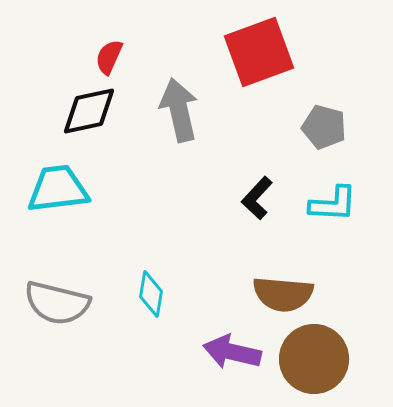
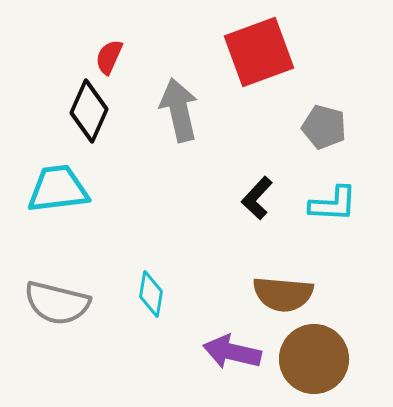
black diamond: rotated 54 degrees counterclockwise
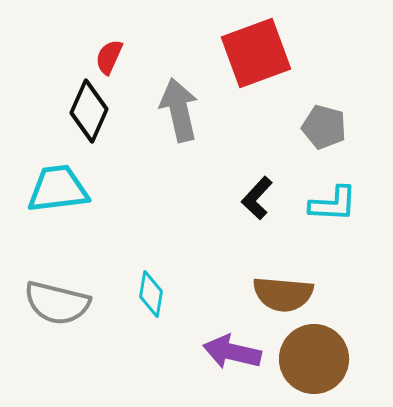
red square: moved 3 px left, 1 px down
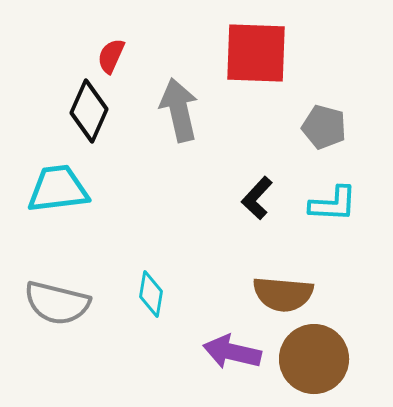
red square: rotated 22 degrees clockwise
red semicircle: moved 2 px right, 1 px up
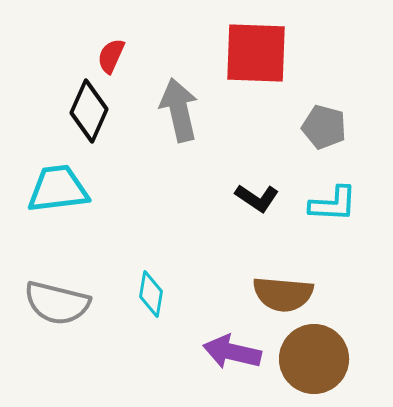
black L-shape: rotated 99 degrees counterclockwise
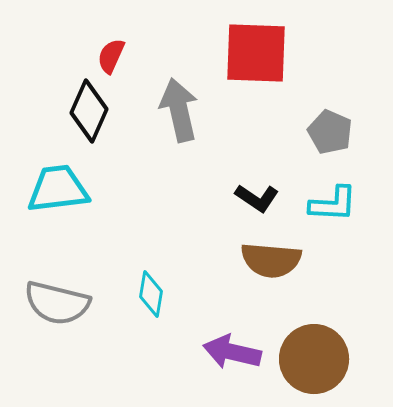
gray pentagon: moved 6 px right, 5 px down; rotated 9 degrees clockwise
brown semicircle: moved 12 px left, 34 px up
